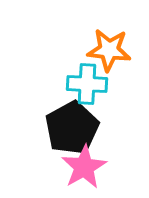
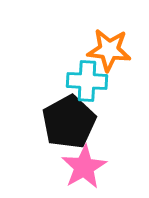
cyan cross: moved 3 px up
black pentagon: moved 3 px left, 6 px up
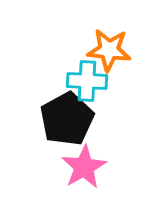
black pentagon: moved 2 px left, 3 px up
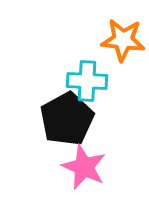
orange star: moved 14 px right, 10 px up
pink star: rotated 18 degrees counterclockwise
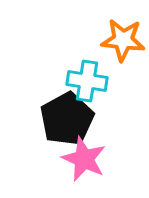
cyan cross: rotated 6 degrees clockwise
pink star: moved 8 px up
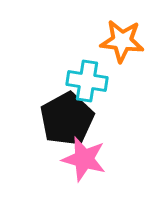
orange star: moved 1 px left, 1 px down
pink star: rotated 9 degrees counterclockwise
